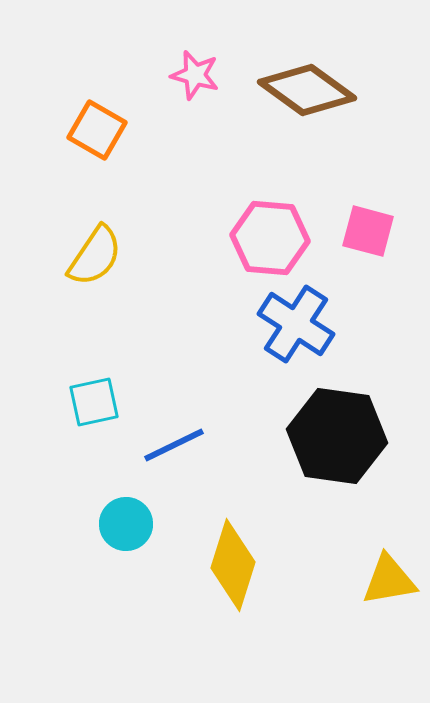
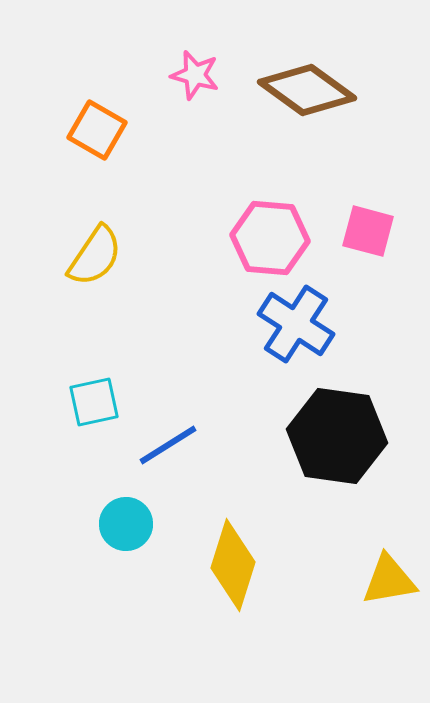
blue line: moved 6 px left; rotated 6 degrees counterclockwise
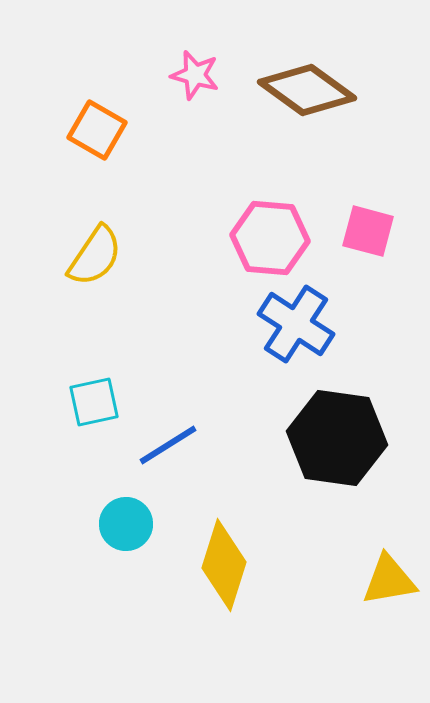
black hexagon: moved 2 px down
yellow diamond: moved 9 px left
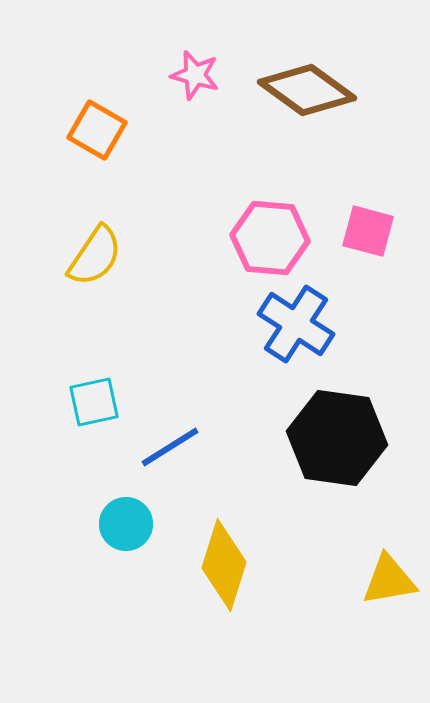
blue line: moved 2 px right, 2 px down
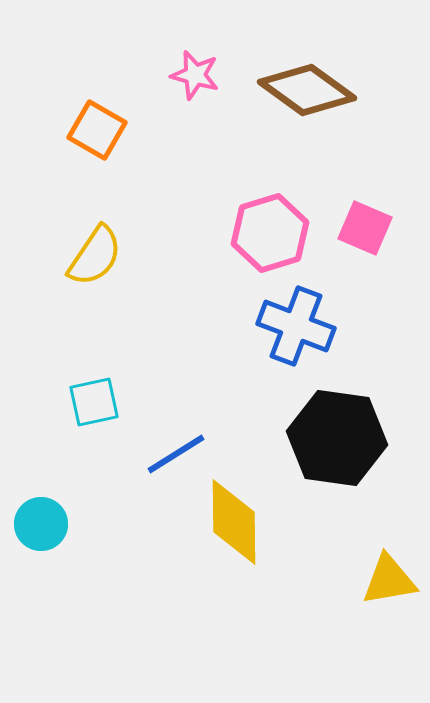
pink square: moved 3 px left, 3 px up; rotated 8 degrees clockwise
pink hexagon: moved 5 px up; rotated 22 degrees counterclockwise
blue cross: moved 2 px down; rotated 12 degrees counterclockwise
blue line: moved 6 px right, 7 px down
cyan circle: moved 85 px left
yellow diamond: moved 10 px right, 43 px up; rotated 18 degrees counterclockwise
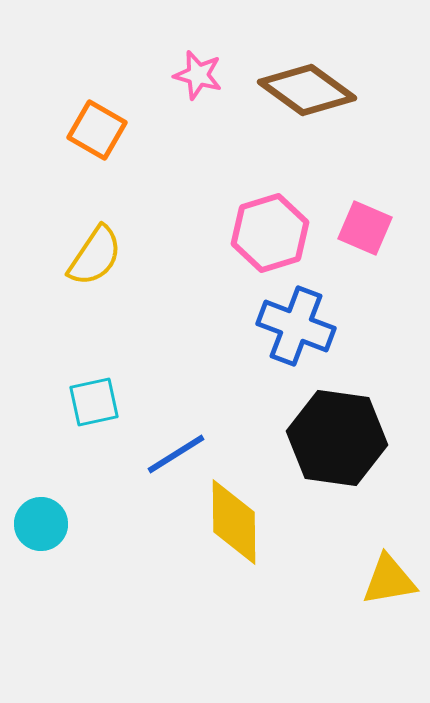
pink star: moved 3 px right
